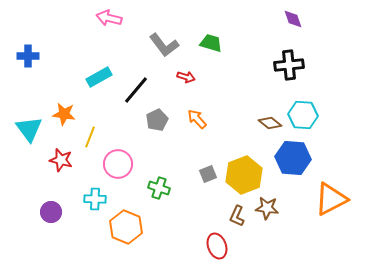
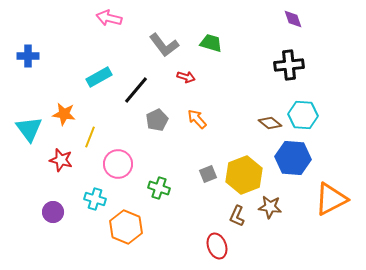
cyan cross: rotated 15 degrees clockwise
brown star: moved 3 px right, 1 px up
purple circle: moved 2 px right
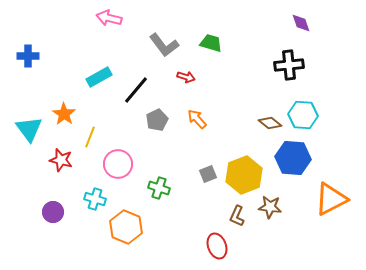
purple diamond: moved 8 px right, 4 px down
orange star: rotated 25 degrees clockwise
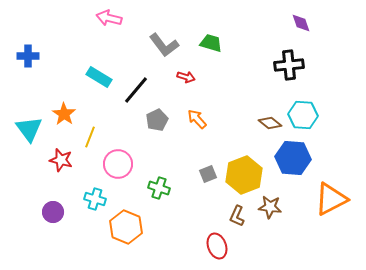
cyan rectangle: rotated 60 degrees clockwise
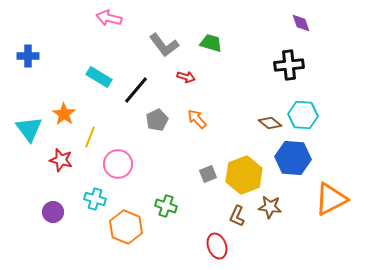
green cross: moved 7 px right, 18 px down
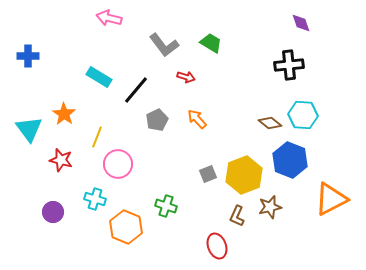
green trapezoid: rotated 15 degrees clockwise
yellow line: moved 7 px right
blue hexagon: moved 3 px left, 2 px down; rotated 16 degrees clockwise
brown star: rotated 20 degrees counterclockwise
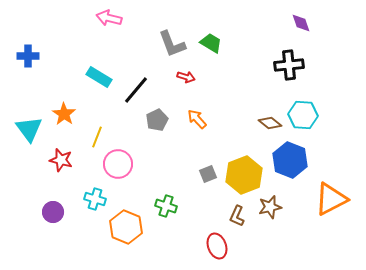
gray L-shape: moved 8 px right, 1 px up; rotated 16 degrees clockwise
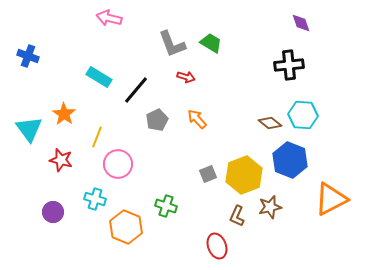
blue cross: rotated 20 degrees clockwise
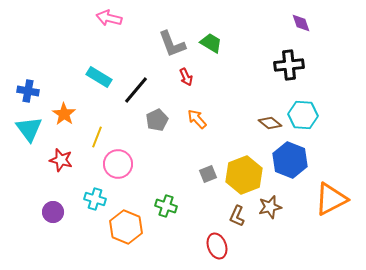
blue cross: moved 35 px down; rotated 10 degrees counterclockwise
red arrow: rotated 48 degrees clockwise
